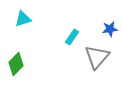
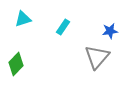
blue star: moved 2 px down
cyan rectangle: moved 9 px left, 10 px up
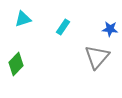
blue star: moved 2 px up; rotated 14 degrees clockwise
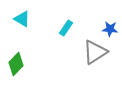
cyan triangle: moved 1 px left; rotated 48 degrees clockwise
cyan rectangle: moved 3 px right, 1 px down
gray triangle: moved 2 px left, 5 px up; rotated 16 degrees clockwise
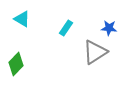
blue star: moved 1 px left, 1 px up
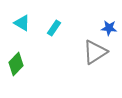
cyan triangle: moved 4 px down
cyan rectangle: moved 12 px left
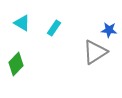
blue star: moved 2 px down
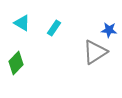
green diamond: moved 1 px up
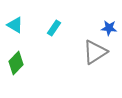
cyan triangle: moved 7 px left, 2 px down
blue star: moved 2 px up
